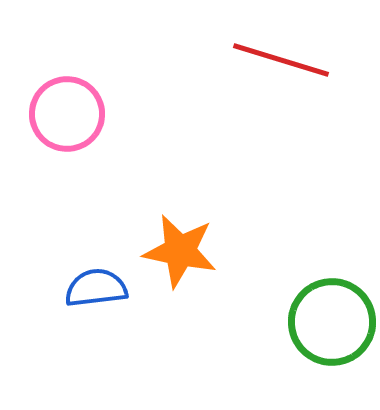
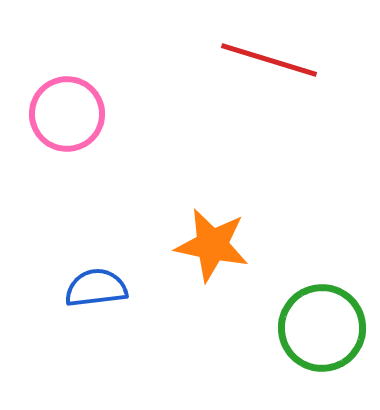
red line: moved 12 px left
orange star: moved 32 px right, 6 px up
green circle: moved 10 px left, 6 px down
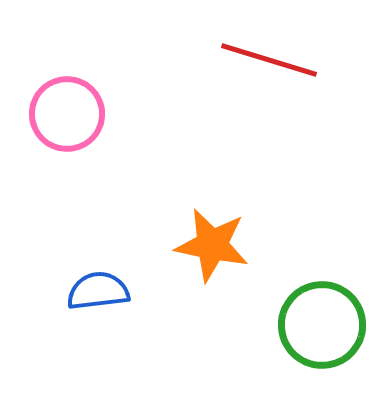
blue semicircle: moved 2 px right, 3 px down
green circle: moved 3 px up
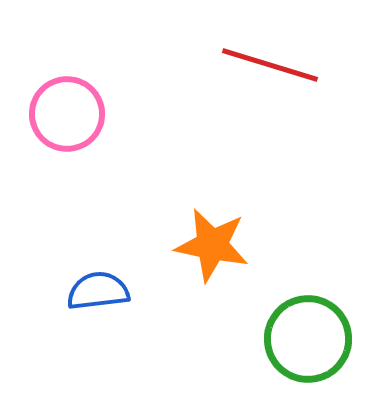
red line: moved 1 px right, 5 px down
green circle: moved 14 px left, 14 px down
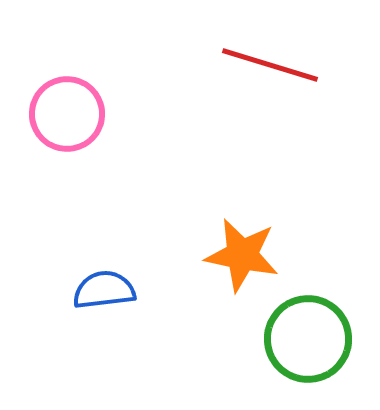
orange star: moved 30 px right, 10 px down
blue semicircle: moved 6 px right, 1 px up
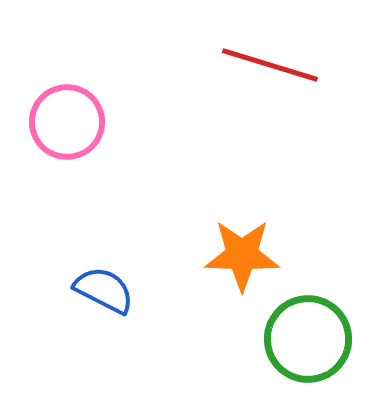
pink circle: moved 8 px down
orange star: rotated 10 degrees counterclockwise
blue semicircle: rotated 34 degrees clockwise
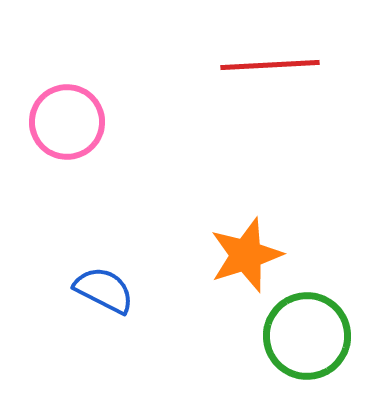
red line: rotated 20 degrees counterclockwise
orange star: moved 4 px right; rotated 20 degrees counterclockwise
green circle: moved 1 px left, 3 px up
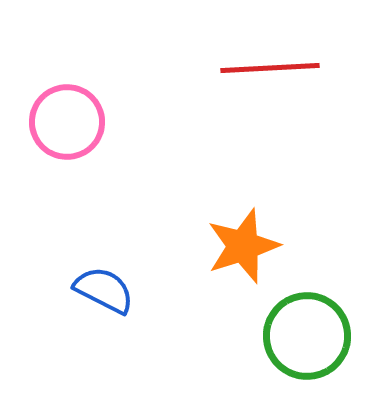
red line: moved 3 px down
orange star: moved 3 px left, 9 px up
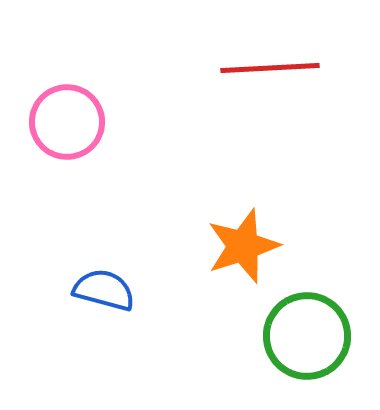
blue semicircle: rotated 12 degrees counterclockwise
